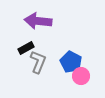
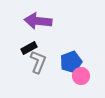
black rectangle: moved 3 px right
blue pentagon: rotated 25 degrees clockwise
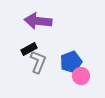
black rectangle: moved 1 px down
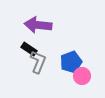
purple arrow: moved 4 px down
black rectangle: rotated 63 degrees clockwise
pink circle: moved 1 px right
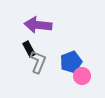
black rectangle: rotated 28 degrees clockwise
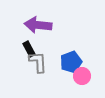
gray L-shape: rotated 25 degrees counterclockwise
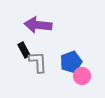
black rectangle: moved 5 px left, 1 px down
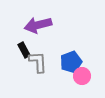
purple arrow: rotated 20 degrees counterclockwise
